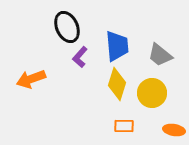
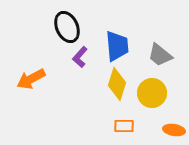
orange arrow: rotated 8 degrees counterclockwise
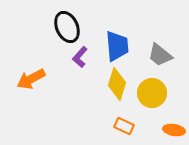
orange rectangle: rotated 24 degrees clockwise
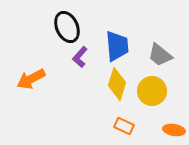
yellow circle: moved 2 px up
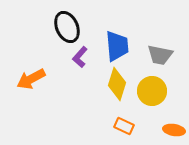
gray trapezoid: rotated 28 degrees counterclockwise
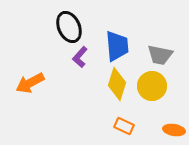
black ellipse: moved 2 px right
orange arrow: moved 1 px left, 4 px down
yellow circle: moved 5 px up
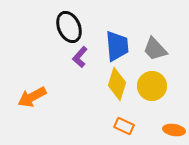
gray trapezoid: moved 5 px left, 6 px up; rotated 36 degrees clockwise
orange arrow: moved 2 px right, 14 px down
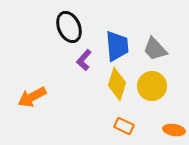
purple L-shape: moved 4 px right, 3 px down
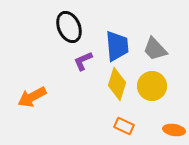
purple L-shape: moved 1 px left, 1 px down; rotated 25 degrees clockwise
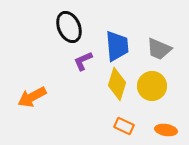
gray trapezoid: moved 4 px right; rotated 24 degrees counterclockwise
orange ellipse: moved 8 px left
